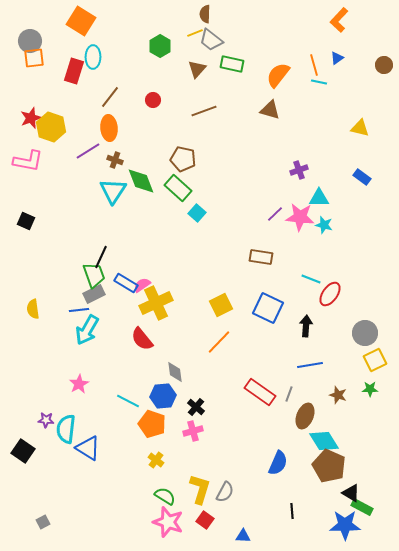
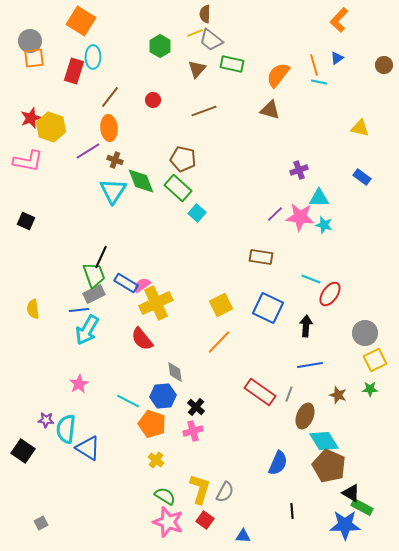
gray square at (43, 522): moved 2 px left, 1 px down
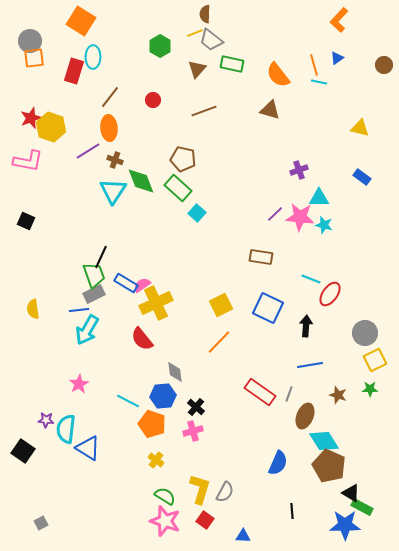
orange semicircle at (278, 75): rotated 76 degrees counterclockwise
pink star at (168, 522): moved 3 px left, 1 px up
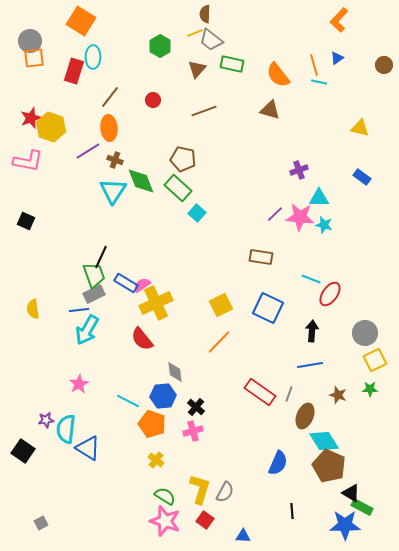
black arrow at (306, 326): moved 6 px right, 5 px down
purple star at (46, 420): rotated 14 degrees counterclockwise
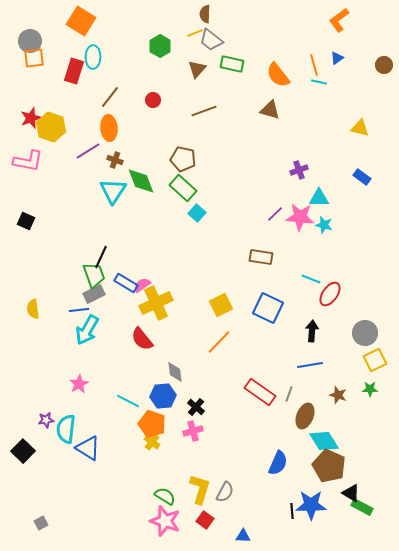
orange L-shape at (339, 20): rotated 10 degrees clockwise
green rectangle at (178, 188): moved 5 px right
black square at (23, 451): rotated 10 degrees clockwise
yellow cross at (156, 460): moved 4 px left, 18 px up
blue star at (345, 525): moved 34 px left, 20 px up
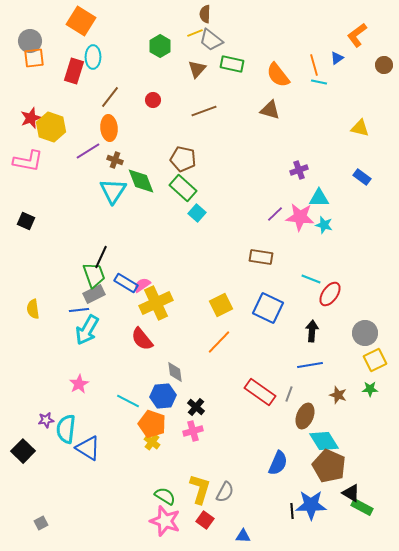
orange L-shape at (339, 20): moved 18 px right, 15 px down
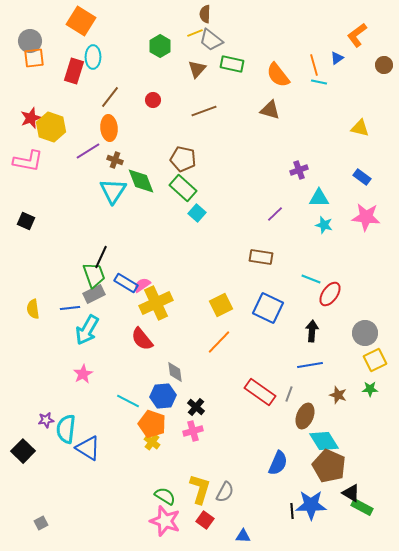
pink star at (300, 217): moved 66 px right
blue line at (79, 310): moved 9 px left, 2 px up
pink star at (79, 384): moved 4 px right, 10 px up
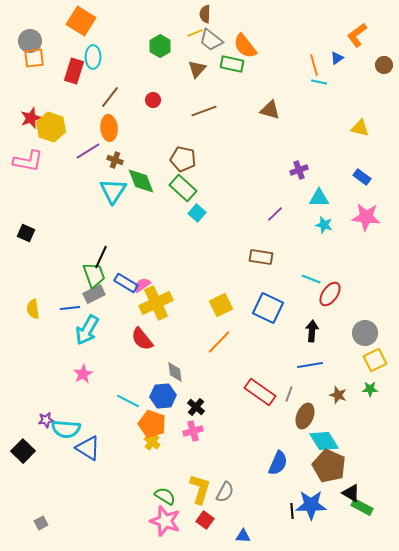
orange semicircle at (278, 75): moved 33 px left, 29 px up
black square at (26, 221): moved 12 px down
cyan semicircle at (66, 429): rotated 92 degrees counterclockwise
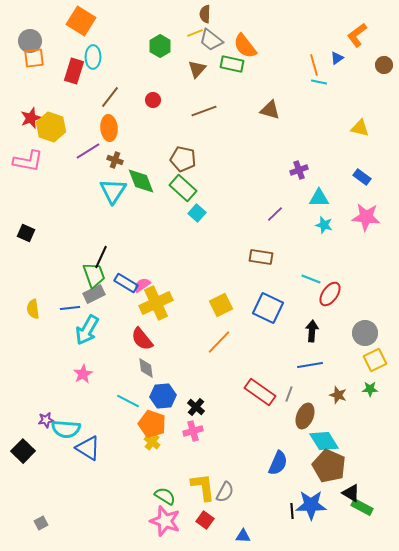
gray diamond at (175, 372): moved 29 px left, 4 px up
yellow L-shape at (200, 489): moved 3 px right, 2 px up; rotated 24 degrees counterclockwise
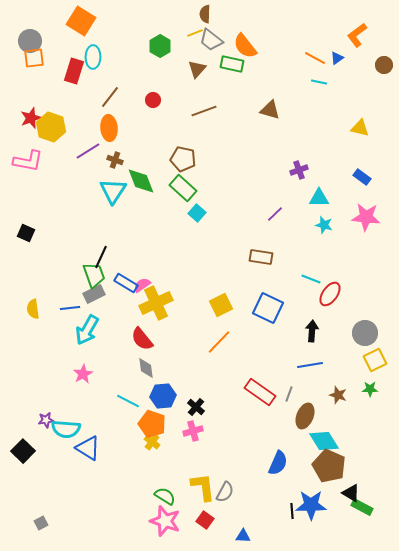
orange line at (314, 65): moved 1 px right, 7 px up; rotated 45 degrees counterclockwise
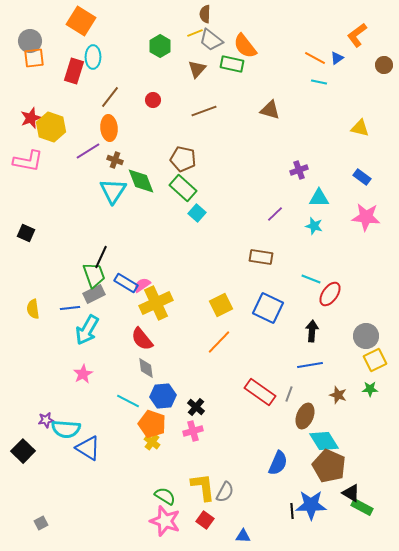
cyan star at (324, 225): moved 10 px left, 1 px down
gray circle at (365, 333): moved 1 px right, 3 px down
